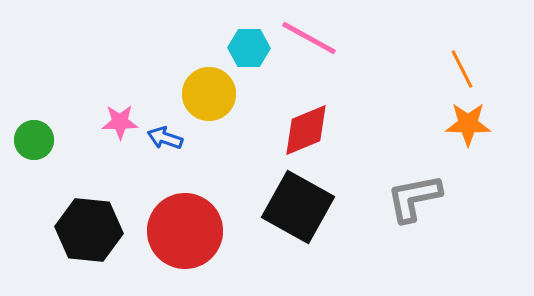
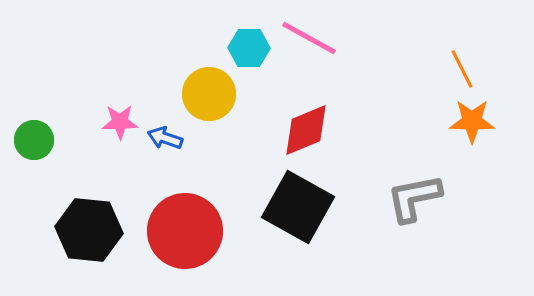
orange star: moved 4 px right, 3 px up
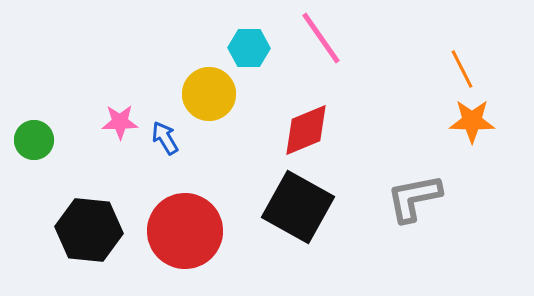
pink line: moved 12 px right; rotated 26 degrees clockwise
blue arrow: rotated 40 degrees clockwise
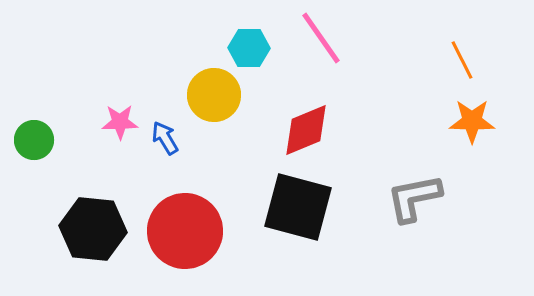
orange line: moved 9 px up
yellow circle: moved 5 px right, 1 px down
black square: rotated 14 degrees counterclockwise
black hexagon: moved 4 px right, 1 px up
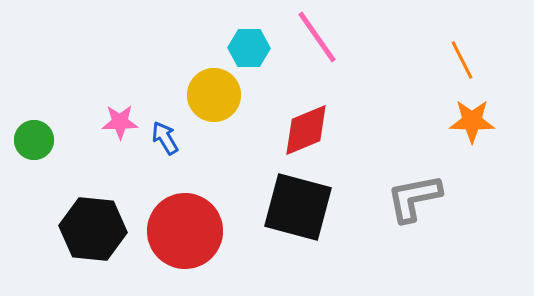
pink line: moved 4 px left, 1 px up
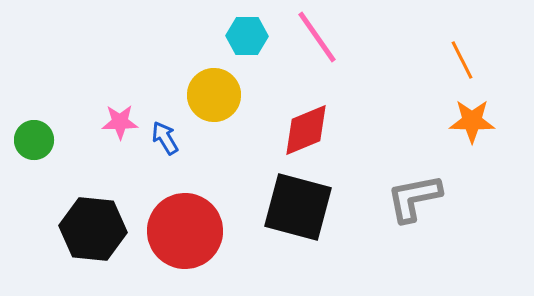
cyan hexagon: moved 2 px left, 12 px up
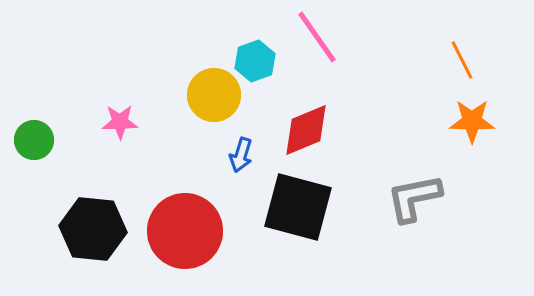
cyan hexagon: moved 8 px right, 25 px down; rotated 21 degrees counterclockwise
blue arrow: moved 76 px right, 17 px down; rotated 132 degrees counterclockwise
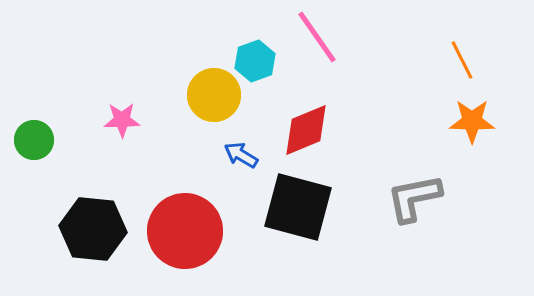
pink star: moved 2 px right, 2 px up
blue arrow: rotated 104 degrees clockwise
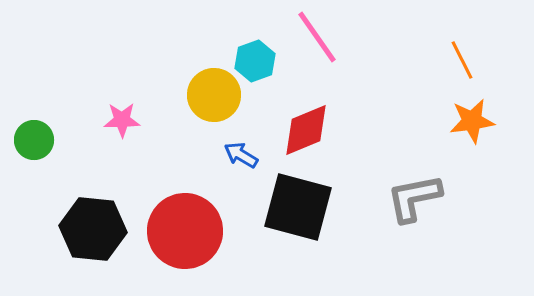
orange star: rotated 9 degrees counterclockwise
